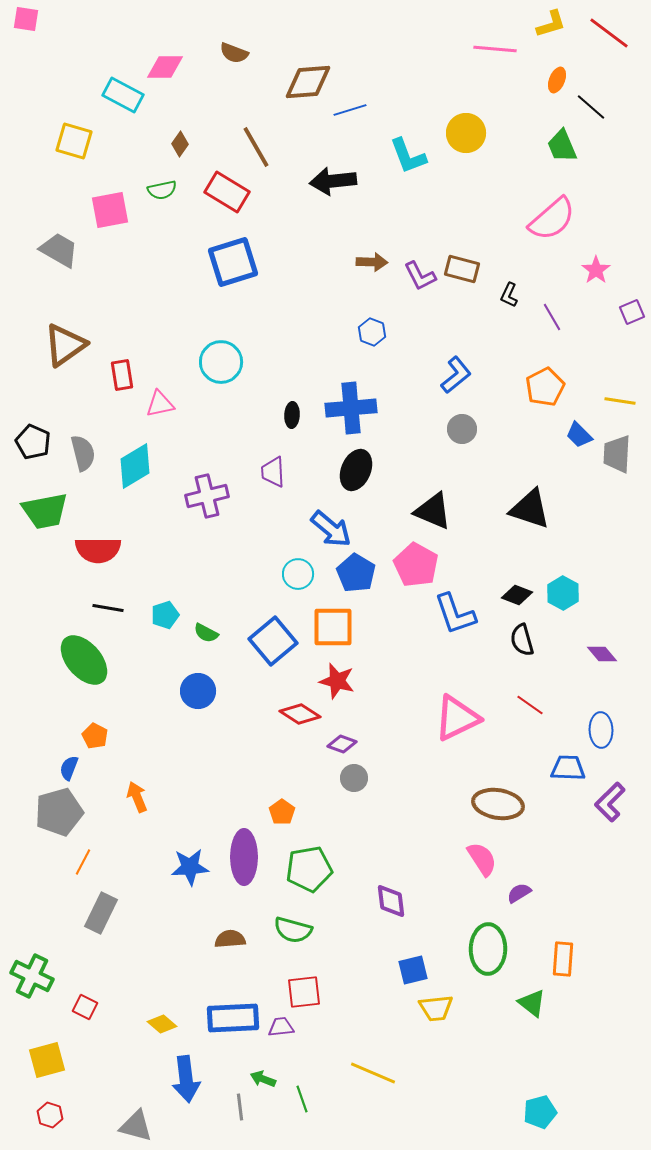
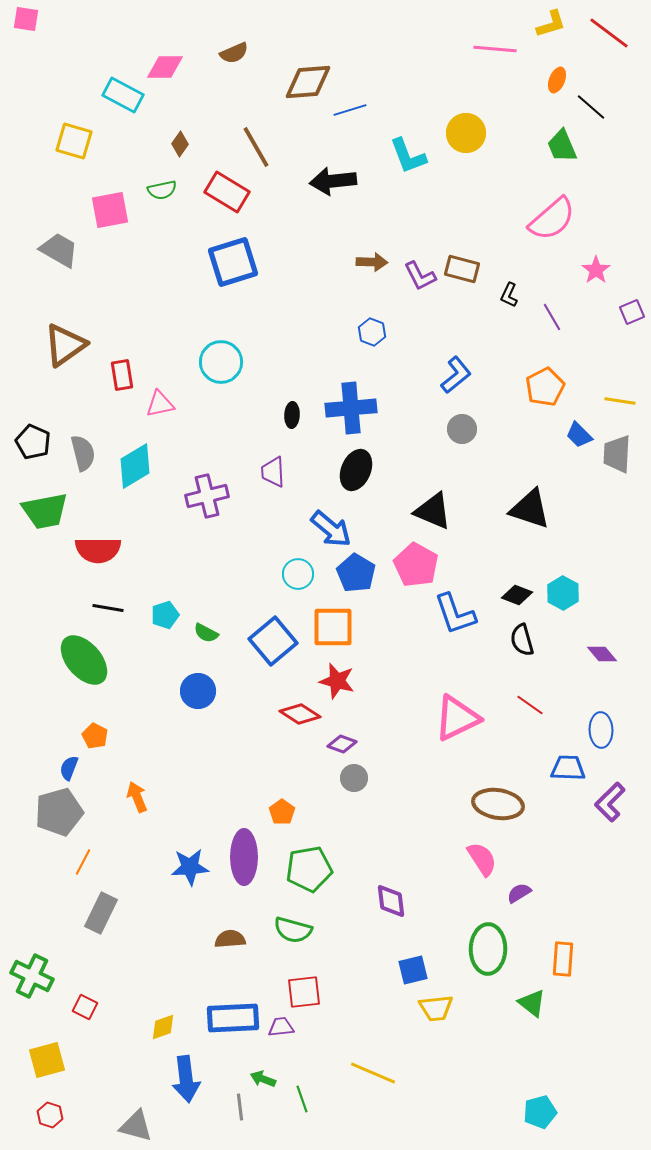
brown semicircle at (234, 53): rotated 44 degrees counterclockwise
yellow diamond at (162, 1024): moved 1 px right, 3 px down; rotated 60 degrees counterclockwise
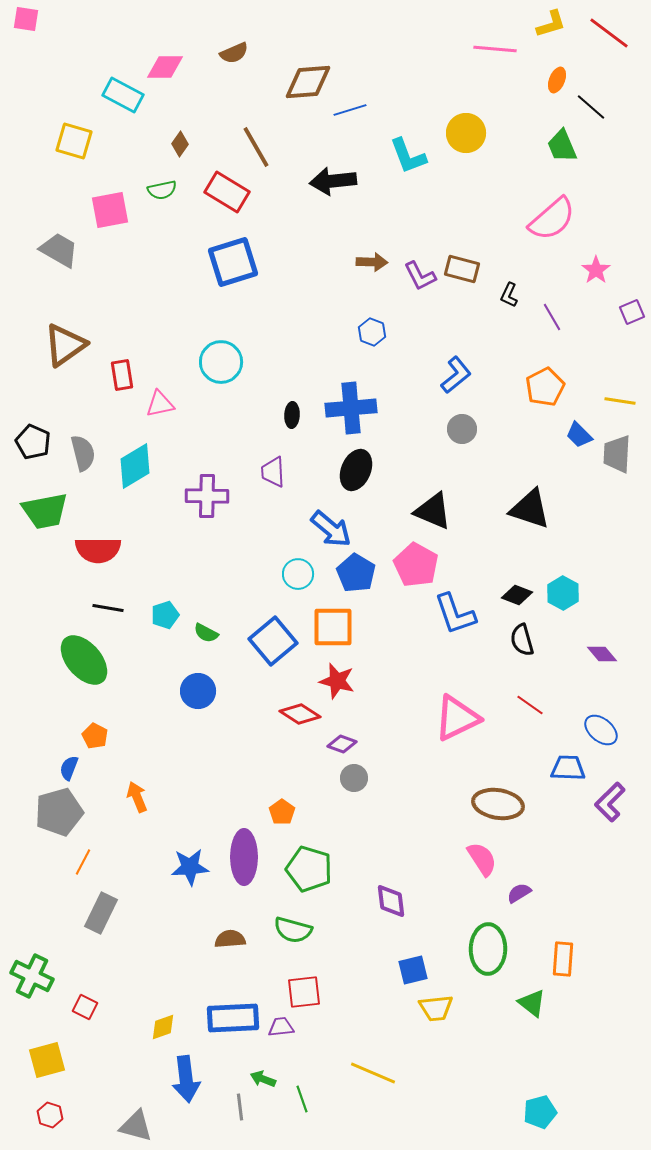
purple cross at (207, 496): rotated 15 degrees clockwise
blue ellipse at (601, 730): rotated 48 degrees counterclockwise
green pentagon at (309, 869): rotated 27 degrees clockwise
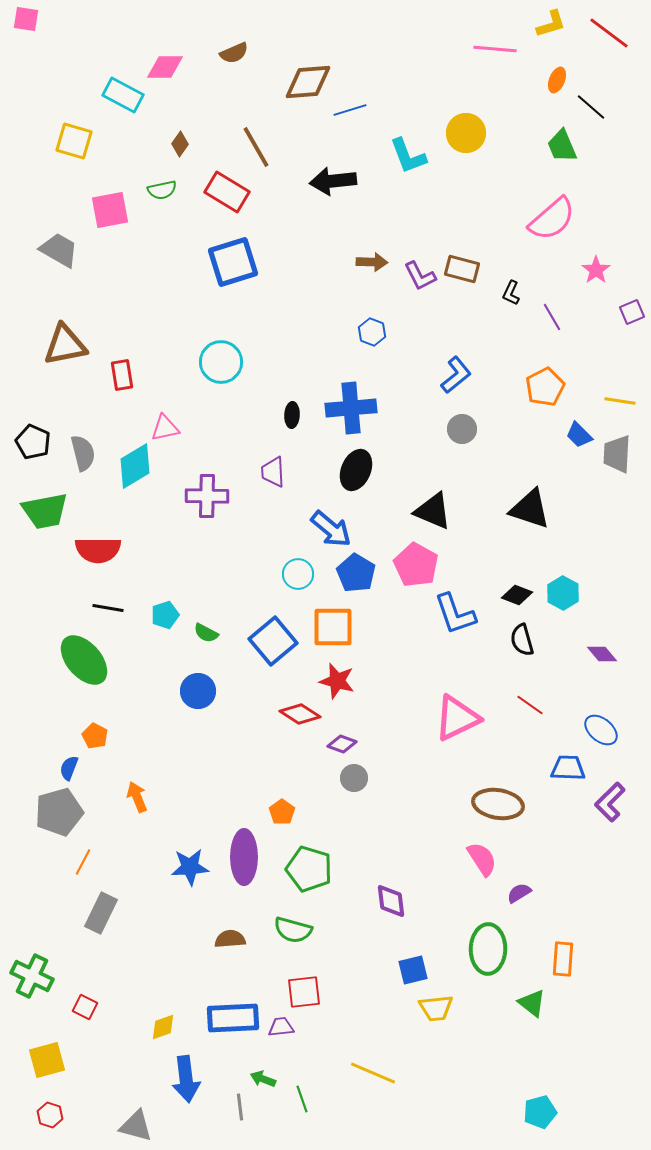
black L-shape at (509, 295): moved 2 px right, 2 px up
brown triangle at (65, 345): rotated 24 degrees clockwise
pink triangle at (160, 404): moved 5 px right, 24 px down
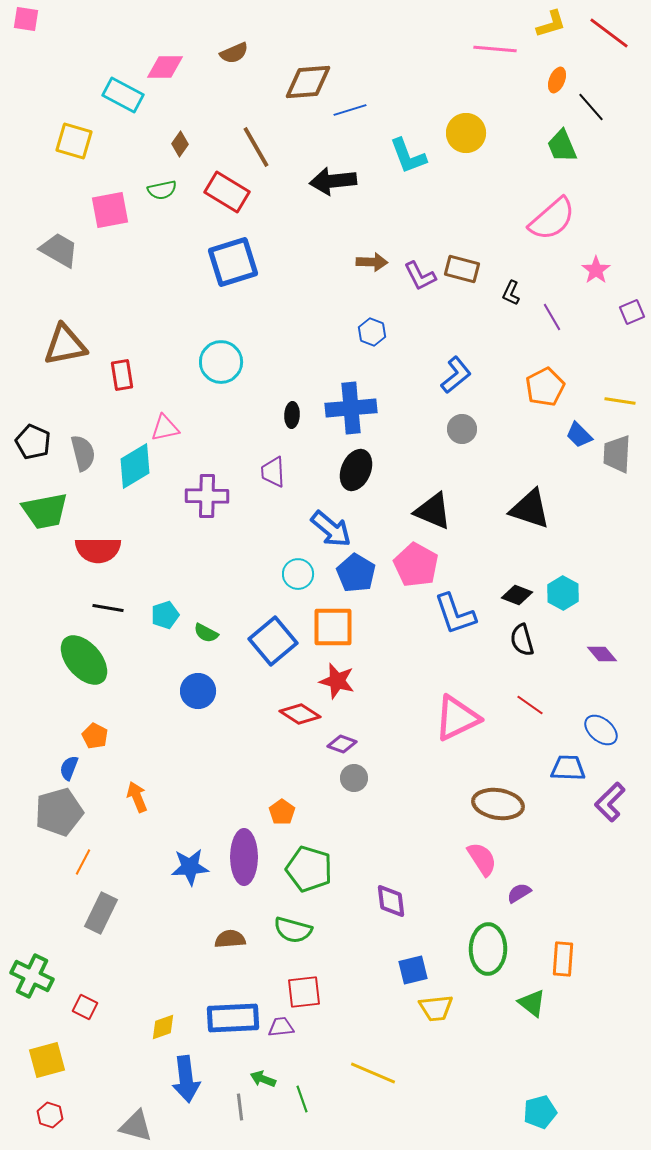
black line at (591, 107): rotated 8 degrees clockwise
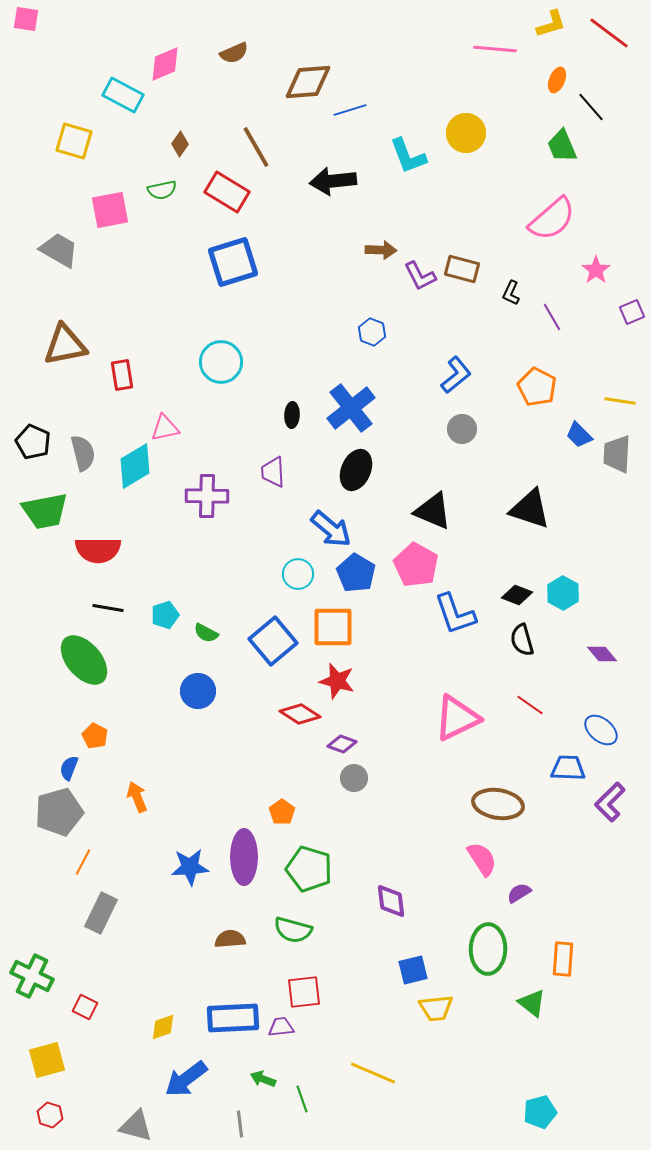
pink diamond at (165, 67): moved 3 px up; rotated 24 degrees counterclockwise
brown arrow at (372, 262): moved 9 px right, 12 px up
orange pentagon at (545, 387): moved 8 px left; rotated 18 degrees counterclockwise
blue cross at (351, 408): rotated 33 degrees counterclockwise
blue arrow at (186, 1079): rotated 60 degrees clockwise
gray line at (240, 1107): moved 17 px down
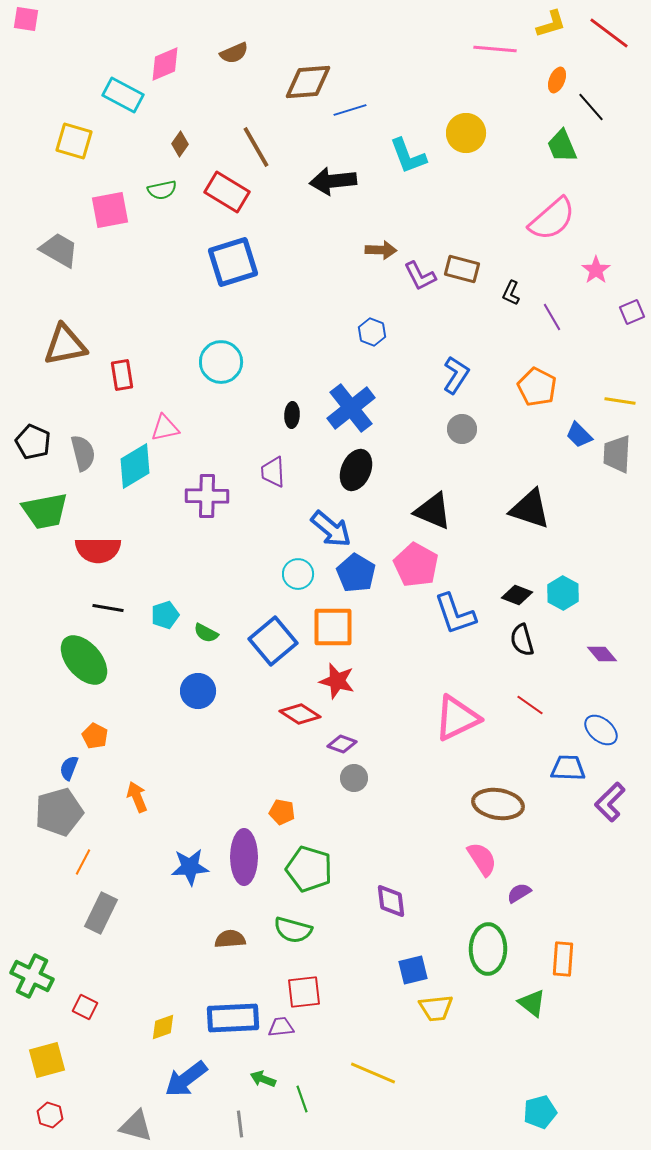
blue L-shape at (456, 375): rotated 18 degrees counterclockwise
orange pentagon at (282, 812): rotated 25 degrees counterclockwise
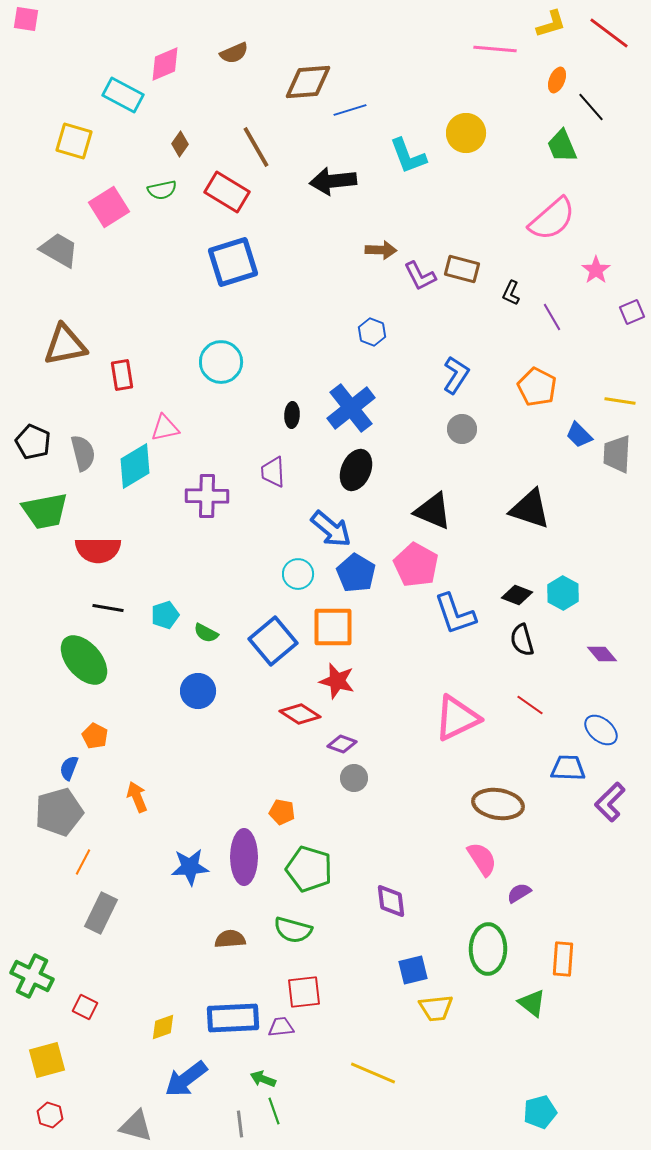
pink square at (110, 210): moved 1 px left, 3 px up; rotated 21 degrees counterclockwise
green line at (302, 1099): moved 28 px left, 12 px down
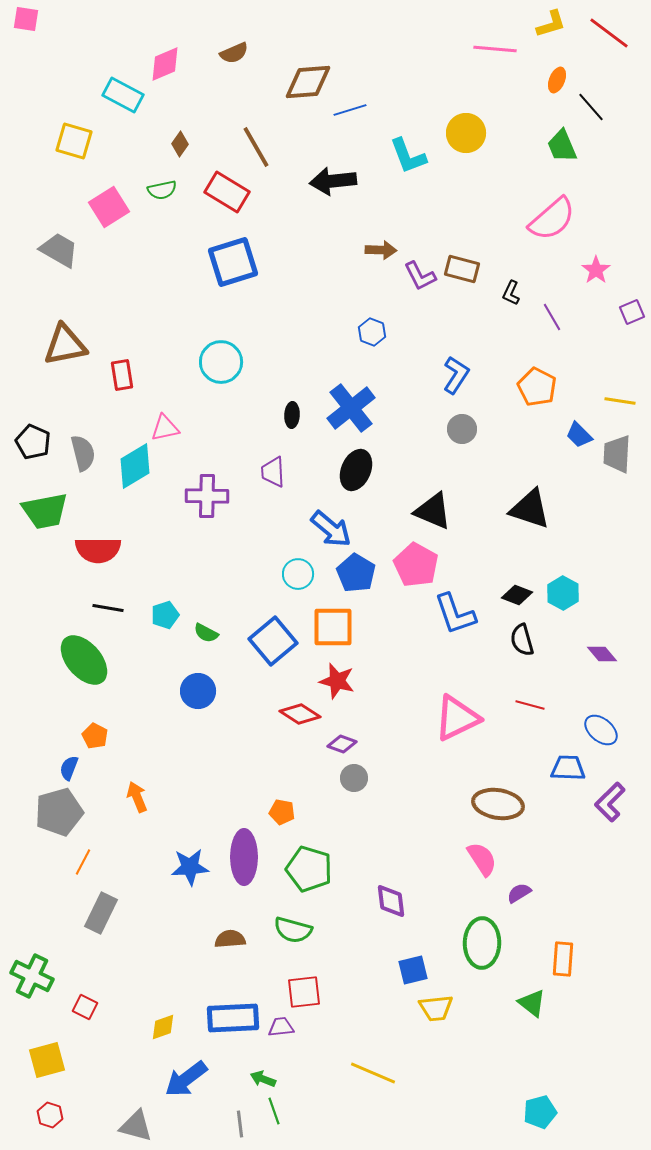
red line at (530, 705): rotated 20 degrees counterclockwise
green ellipse at (488, 949): moved 6 px left, 6 px up
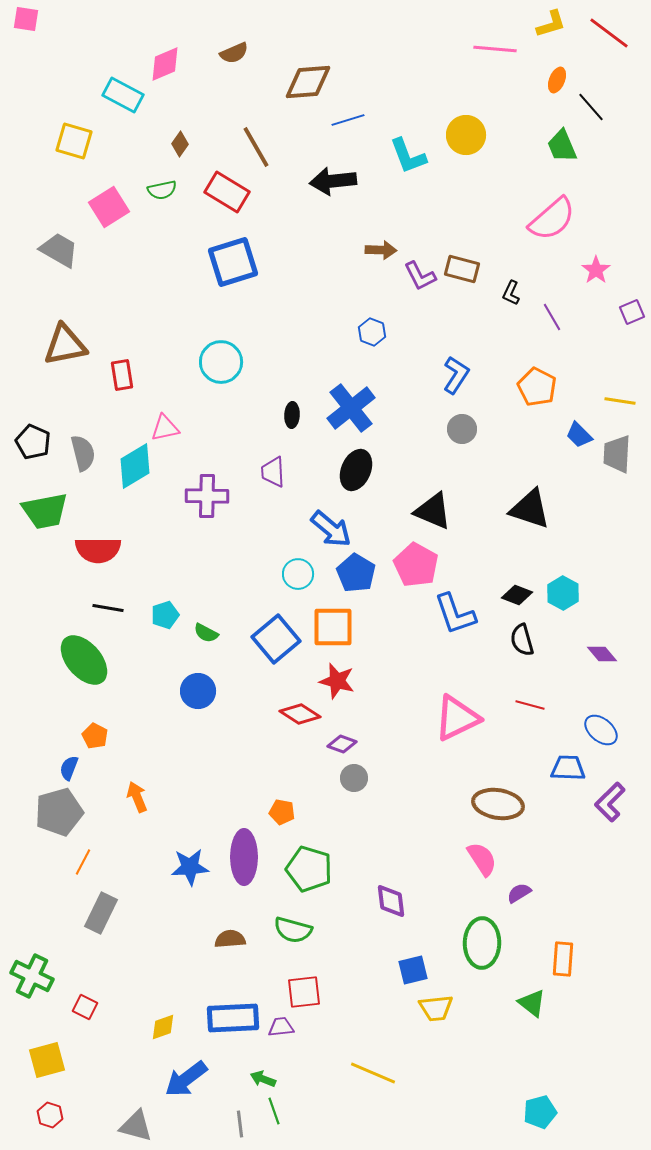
blue line at (350, 110): moved 2 px left, 10 px down
yellow circle at (466, 133): moved 2 px down
blue square at (273, 641): moved 3 px right, 2 px up
